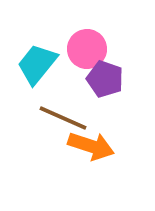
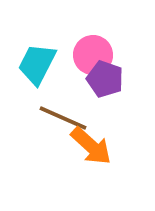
pink circle: moved 6 px right, 6 px down
cyan trapezoid: rotated 12 degrees counterclockwise
orange arrow: rotated 24 degrees clockwise
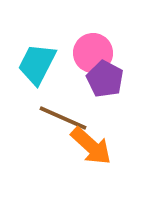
pink circle: moved 2 px up
purple pentagon: rotated 9 degrees clockwise
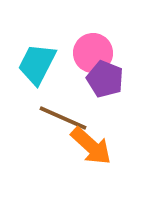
purple pentagon: rotated 6 degrees counterclockwise
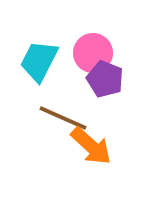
cyan trapezoid: moved 2 px right, 3 px up
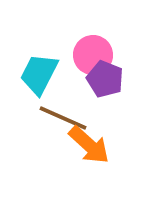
pink circle: moved 2 px down
cyan trapezoid: moved 13 px down
orange arrow: moved 2 px left, 1 px up
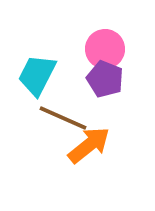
pink circle: moved 12 px right, 6 px up
cyan trapezoid: moved 2 px left, 1 px down
orange arrow: rotated 81 degrees counterclockwise
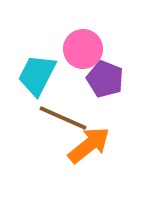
pink circle: moved 22 px left
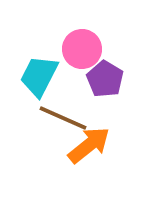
pink circle: moved 1 px left
cyan trapezoid: moved 2 px right, 1 px down
purple pentagon: rotated 9 degrees clockwise
